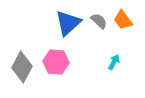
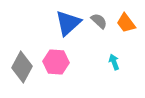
orange trapezoid: moved 3 px right, 3 px down
cyan arrow: rotated 49 degrees counterclockwise
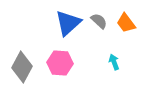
pink hexagon: moved 4 px right, 1 px down
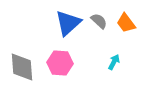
cyan arrow: rotated 49 degrees clockwise
gray diamond: rotated 32 degrees counterclockwise
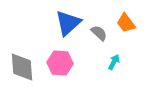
gray semicircle: moved 12 px down
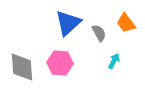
gray semicircle: rotated 18 degrees clockwise
cyan arrow: moved 1 px up
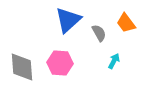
blue triangle: moved 3 px up
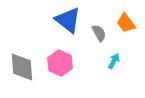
blue triangle: rotated 40 degrees counterclockwise
pink hexagon: rotated 20 degrees clockwise
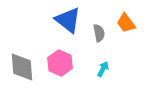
gray semicircle: rotated 18 degrees clockwise
cyan arrow: moved 11 px left, 8 px down
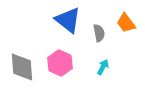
cyan arrow: moved 2 px up
